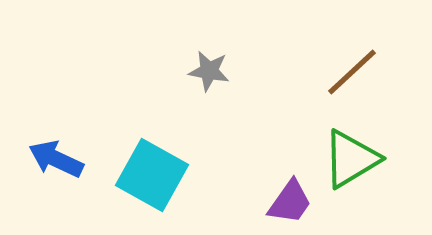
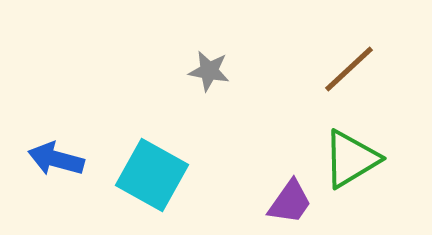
brown line: moved 3 px left, 3 px up
blue arrow: rotated 10 degrees counterclockwise
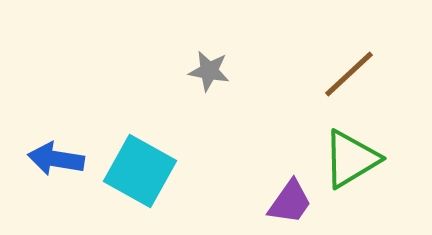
brown line: moved 5 px down
blue arrow: rotated 6 degrees counterclockwise
cyan square: moved 12 px left, 4 px up
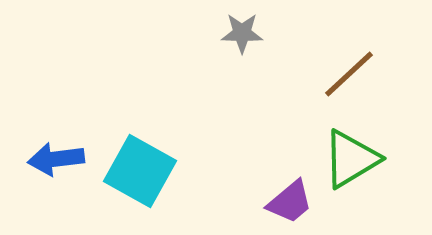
gray star: moved 33 px right, 38 px up; rotated 9 degrees counterclockwise
blue arrow: rotated 16 degrees counterclockwise
purple trapezoid: rotated 15 degrees clockwise
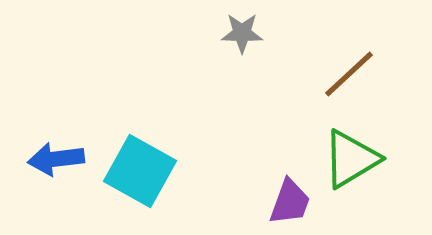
purple trapezoid: rotated 30 degrees counterclockwise
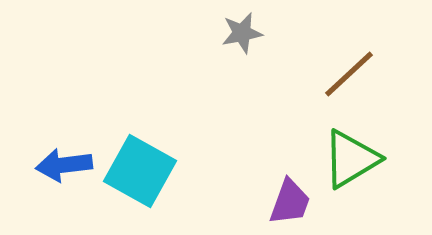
gray star: rotated 12 degrees counterclockwise
blue arrow: moved 8 px right, 6 px down
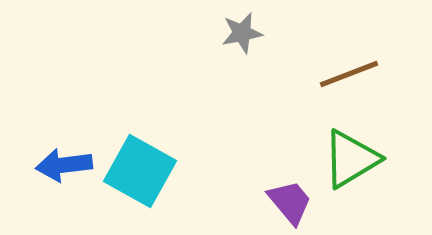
brown line: rotated 22 degrees clockwise
purple trapezoid: rotated 60 degrees counterclockwise
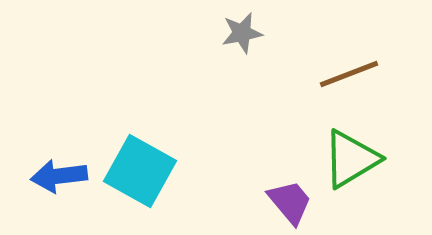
blue arrow: moved 5 px left, 11 px down
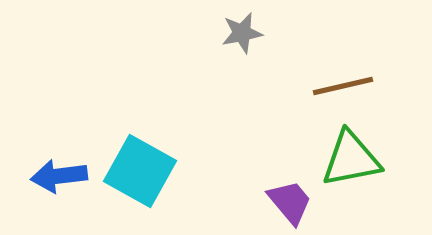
brown line: moved 6 px left, 12 px down; rotated 8 degrees clockwise
green triangle: rotated 20 degrees clockwise
